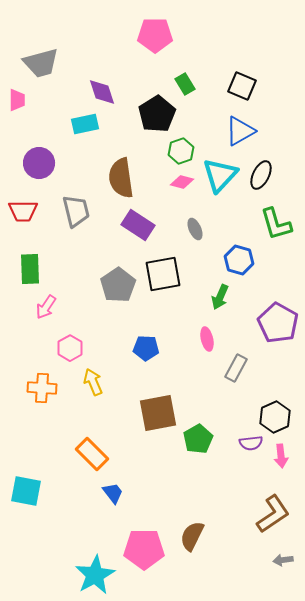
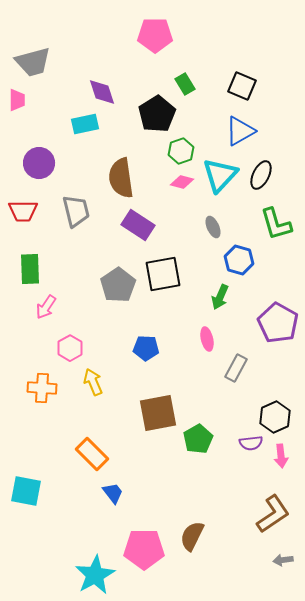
gray trapezoid at (41, 63): moved 8 px left, 1 px up
gray ellipse at (195, 229): moved 18 px right, 2 px up
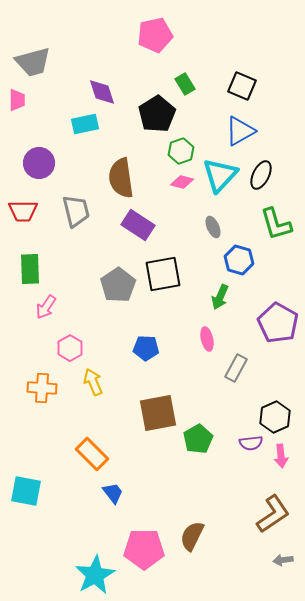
pink pentagon at (155, 35): rotated 12 degrees counterclockwise
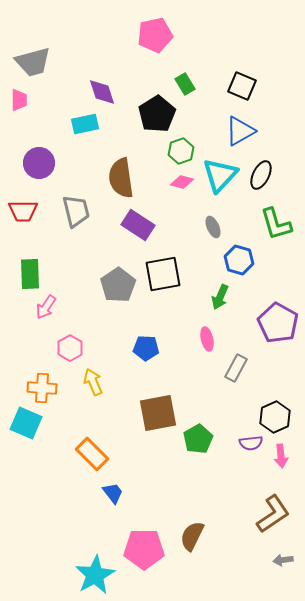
pink trapezoid at (17, 100): moved 2 px right
green rectangle at (30, 269): moved 5 px down
cyan square at (26, 491): moved 68 px up; rotated 12 degrees clockwise
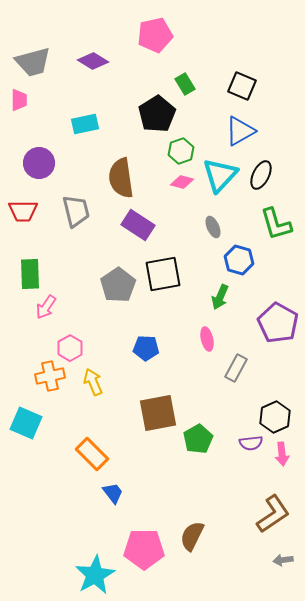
purple diamond at (102, 92): moved 9 px left, 31 px up; rotated 40 degrees counterclockwise
orange cross at (42, 388): moved 8 px right, 12 px up; rotated 16 degrees counterclockwise
pink arrow at (281, 456): moved 1 px right, 2 px up
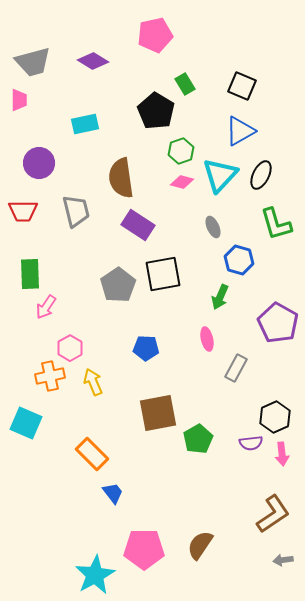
black pentagon at (157, 114): moved 1 px left, 3 px up; rotated 9 degrees counterclockwise
brown semicircle at (192, 536): moved 8 px right, 9 px down; rotated 8 degrees clockwise
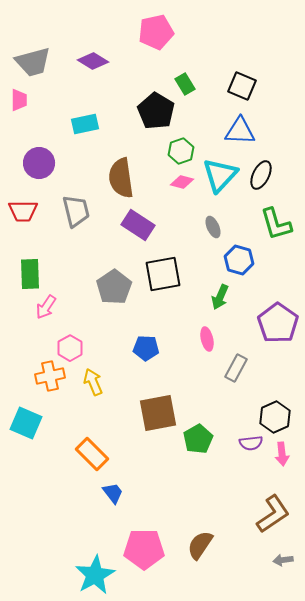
pink pentagon at (155, 35): moved 1 px right, 3 px up
blue triangle at (240, 131): rotated 32 degrees clockwise
gray pentagon at (118, 285): moved 4 px left, 2 px down
purple pentagon at (278, 323): rotated 6 degrees clockwise
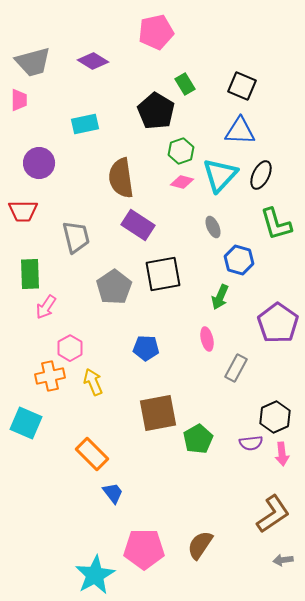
gray trapezoid at (76, 211): moved 26 px down
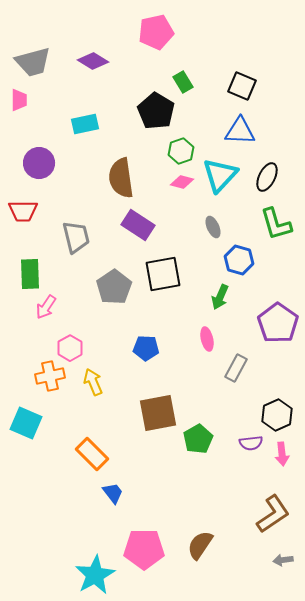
green rectangle at (185, 84): moved 2 px left, 2 px up
black ellipse at (261, 175): moved 6 px right, 2 px down
black hexagon at (275, 417): moved 2 px right, 2 px up
